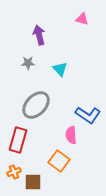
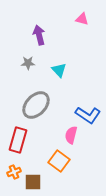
cyan triangle: moved 1 px left, 1 px down
pink semicircle: rotated 18 degrees clockwise
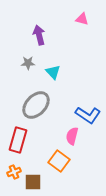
cyan triangle: moved 6 px left, 2 px down
pink semicircle: moved 1 px right, 1 px down
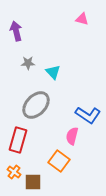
purple arrow: moved 23 px left, 4 px up
orange cross: rotated 32 degrees counterclockwise
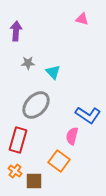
purple arrow: rotated 18 degrees clockwise
orange cross: moved 1 px right, 1 px up
brown square: moved 1 px right, 1 px up
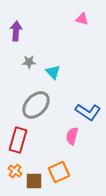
gray star: moved 1 px right, 1 px up
blue L-shape: moved 3 px up
orange square: moved 11 px down; rotated 30 degrees clockwise
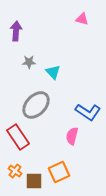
red rectangle: moved 3 px up; rotated 50 degrees counterclockwise
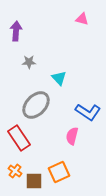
cyan triangle: moved 6 px right, 6 px down
red rectangle: moved 1 px right, 1 px down
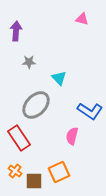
blue L-shape: moved 2 px right, 1 px up
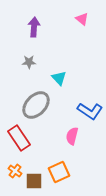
pink triangle: rotated 24 degrees clockwise
purple arrow: moved 18 px right, 4 px up
